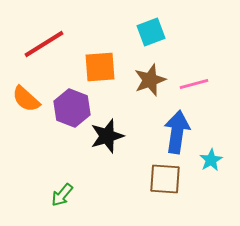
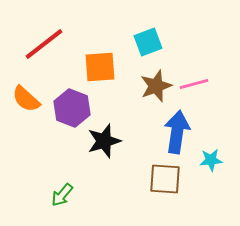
cyan square: moved 3 px left, 10 px down
red line: rotated 6 degrees counterclockwise
brown star: moved 6 px right, 6 px down
black star: moved 3 px left, 5 px down
cyan star: rotated 25 degrees clockwise
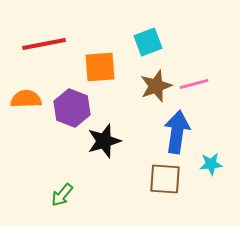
red line: rotated 27 degrees clockwise
orange semicircle: rotated 136 degrees clockwise
cyan star: moved 4 px down
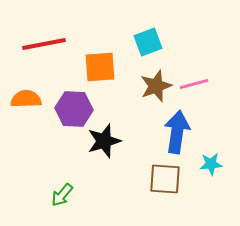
purple hexagon: moved 2 px right, 1 px down; rotated 18 degrees counterclockwise
